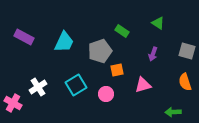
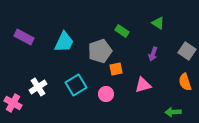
gray square: rotated 18 degrees clockwise
orange square: moved 1 px left, 1 px up
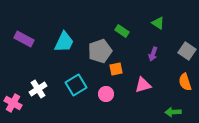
purple rectangle: moved 2 px down
white cross: moved 2 px down
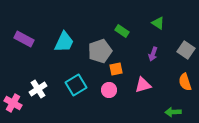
gray square: moved 1 px left, 1 px up
pink circle: moved 3 px right, 4 px up
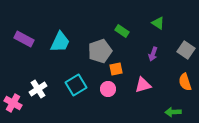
cyan trapezoid: moved 4 px left
pink circle: moved 1 px left, 1 px up
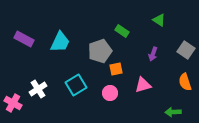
green triangle: moved 1 px right, 3 px up
pink circle: moved 2 px right, 4 px down
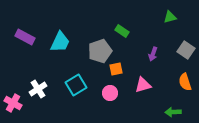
green triangle: moved 11 px right, 3 px up; rotated 48 degrees counterclockwise
purple rectangle: moved 1 px right, 2 px up
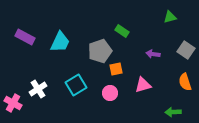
purple arrow: rotated 80 degrees clockwise
